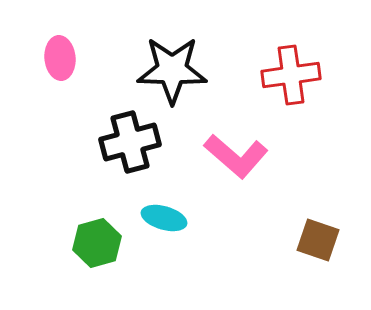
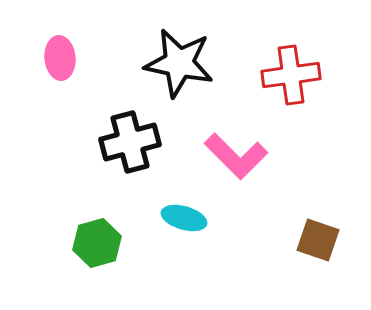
black star: moved 7 px right, 7 px up; rotated 10 degrees clockwise
pink L-shape: rotated 4 degrees clockwise
cyan ellipse: moved 20 px right
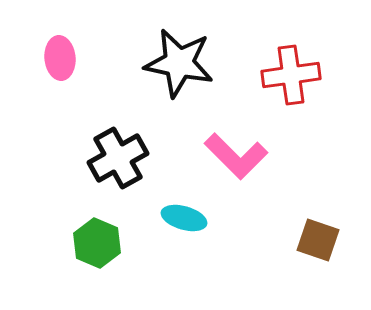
black cross: moved 12 px left, 16 px down; rotated 14 degrees counterclockwise
green hexagon: rotated 21 degrees counterclockwise
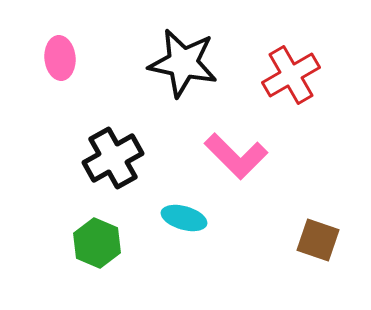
black star: moved 4 px right
red cross: rotated 22 degrees counterclockwise
black cross: moved 5 px left
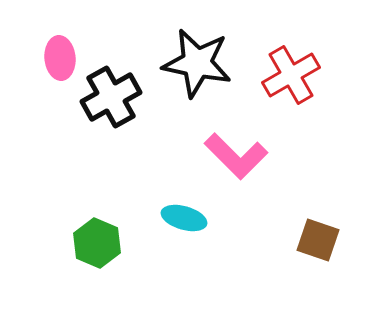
black star: moved 14 px right
black cross: moved 2 px left, 61 px up
